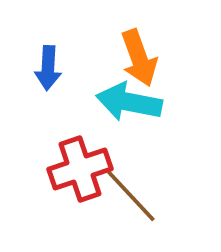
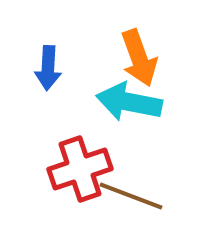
brown line: rotated 26 degrees counterclockwise
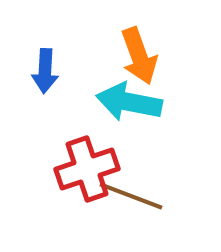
orange arrow: moved 2 px up
blue arrow: moved 3 px left, 3 px down
red cross: moved 7 px right
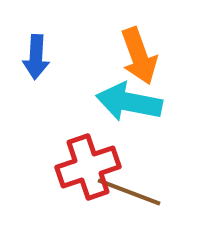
blue arrow: moved 9 px left, 14 px up
red cross: moved 1 px right, 2 px up
brown line: moved 2 px left, 4 px up
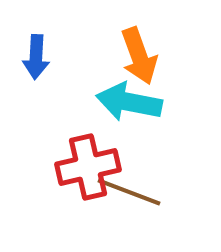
red cross: rotated 6 degrees clockwise
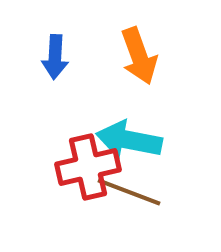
blue arrow: moved 19 px right
cyan arrow: moved 38 px down
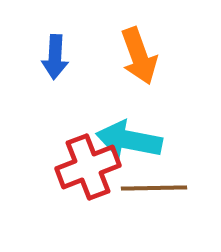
red cross: rotated 8 degrees counterclockwise
brown line: moved 25 px right, 4 px up; rotated 22 degrees counterclockwise
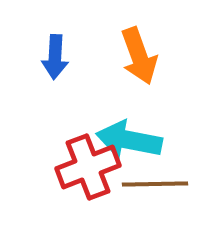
brown line: moved 1 px right, 4 px up
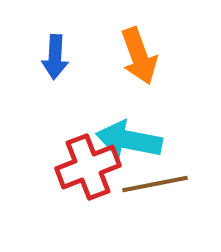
brown line: rotated 10 degrees counterclockwise
